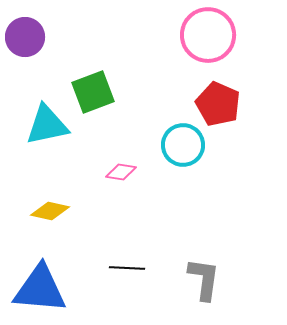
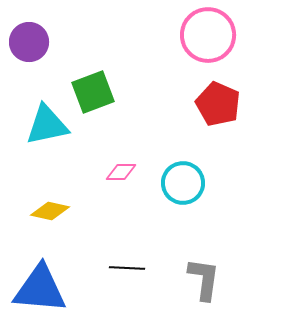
purple circle: moved 4 px right, 5 px down
cyan circle: moved 38 px down
pink diamond: rotated 8 degrees counterclockwise
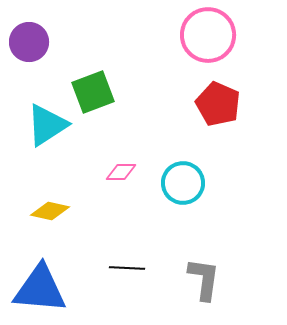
cyan triangle: rotated 21 degrees counterclockwise
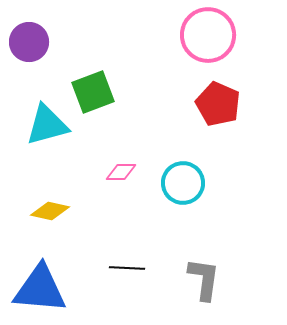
cyan triangle: rotated 18 degrees clockwise
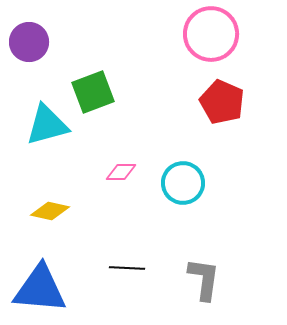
pink circle: moved 3 px right, 1 px up
red pentagon: moved 4 px right, 2 px up
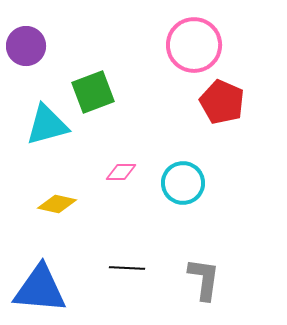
pink circle: moved 17 px left, 11 px down
purple circle: moved 3 px left, 4 px down
yellow diamond: moved 7 px right, 7 px up
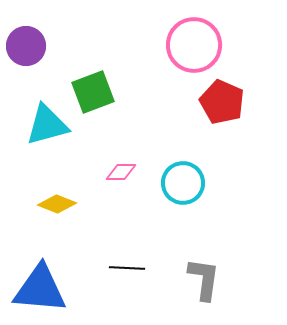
yellow diamond: rotated 9 degrees clockwise
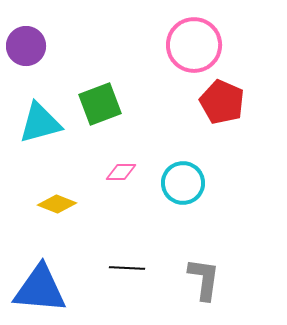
green square: moved 7 px right, 12 px down
cyan triangle: moved 7 px left, 2 px up
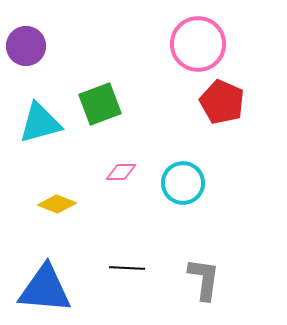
pink circle: moved 4 px right, 1 px up
blue triangle: moved 5 px right
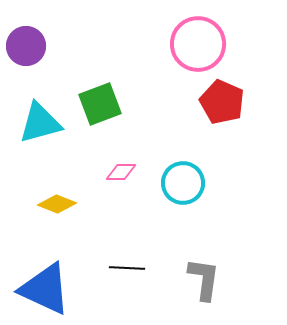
blue triangle: rotated 20 degrees clockwise
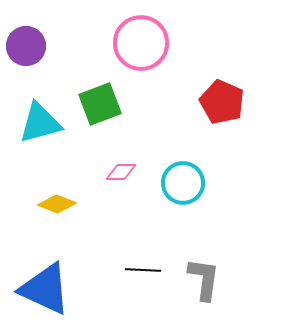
pink circle: moved 57 px left, 1 px up
black line: moved 16 px right, 2 px down
